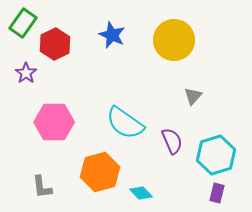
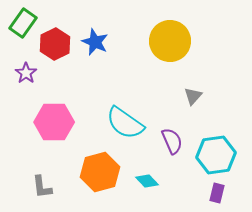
blue star: moved 17 px left, 7 px down
yellow circle: moved 4 px left, 1 px down
cyan hexagon: rotated 9 degrees clockwise
cyan diamond: moved 6 px right, 12 px up
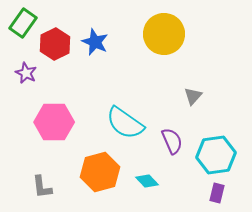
yellow circle: moved 6 px left, 7 px up
purple star: rotated 10 degrees counterclockwise
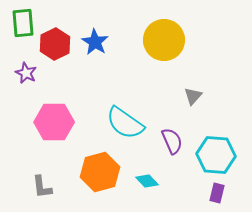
green rectangle: rotated 40 degrees counterclockwise
yellow circle: moved 6 px down
blue star: rotated 8 degrees clockwise
cyan hexagon: rotated 12 degrees clockwise
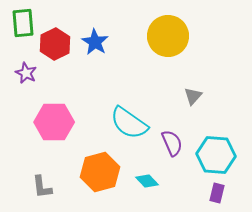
yellow circle: moved 4 px right, 4 px up
cyan semicircle: moved 4 px right
purple semicircle: moved 2 px down
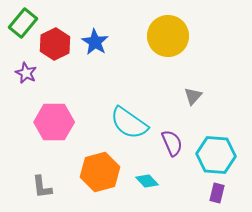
green rectangle: rotated 44 degrees clockwise
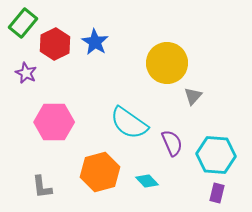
yellow circle: moved 1 px left, 27 px down
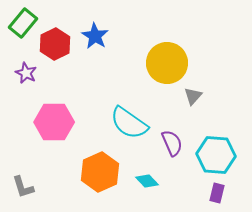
blue star: moved 6 px up
orange hexagon: rotated 9 degrees counterclockwise
gray L-shape: moved 19 px left; rotated 10 degrees counterclockwise
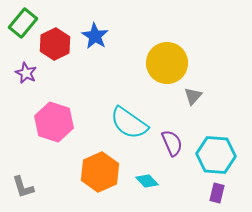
pink hexagon: rotated 18 degrees clockwise
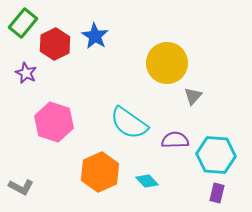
purple semicircle: moved 3 px right, 3 px up; rotated 68 degrees counterclockwise
gray L-shape: moved 2 px left; rotated 45 degrees counterclockwise
